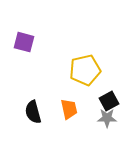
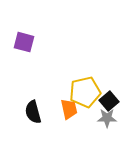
yellow pentagon: moved 22 px down
black square: rotated 12 degrees counterclockwise
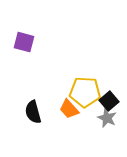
yellow pentagon: rotated 16 degrees clockwise
orange trapezoid: rotated 150 degrees clockwise
gray star: rotated 24 degrees clockwise
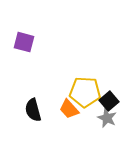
black semicircle: moved 2 px up
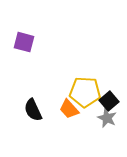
black semicircle: rotated 10 degrees counterclockwise
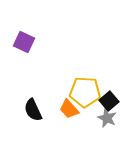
purple square: rotated 10 degrees clockwise
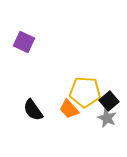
black semicircle: rotated 10 degrees counterclockwise
